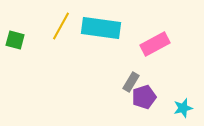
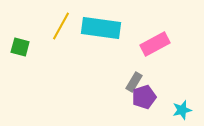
green square: moved 5 px right, 7 px down
gray rectangle: moved 3 px right
cyan star: moved 1 px left, 2 px down
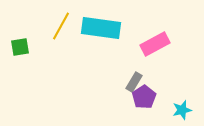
green square: rotated 24 degrees counterclockwise
purple pentagon: rotated 15 degrees counterclockwise
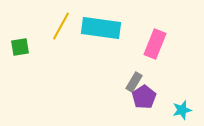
pink rectangle: rotated 40 degrees counterclockwise
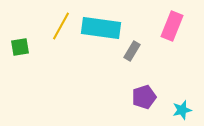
pink rectangle: moved 17 px right, 18 px up
gray rectangle: moved 2 px left, 31 px up
purple pentagon: rotated 15 degrees clockwise
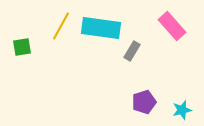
pink rectangle: rotated 64 degrees counterclockwise
green square: moved 2 px right
purple pentagon: moved 5 px down
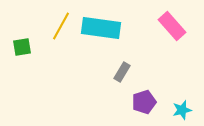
gray rectangle: moved 10 px left, 21 px down
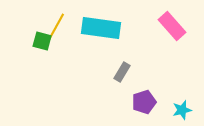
yellow line: moved 5 px left, 1 px down
green square: moved 20 px right, 6 px up; rotated 24 degrees clockwise
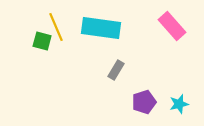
yellow line: rotated 52 degrees counterclockwise
gray rectangle: moved 6 px left, 2 px up
cyan star: moved 3 px left, 6 px up
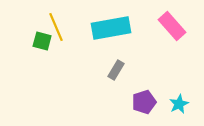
cyan rectangle: moved 10 px right; rotated 18 degrees counterclockwise
cyan star: rotated 12 degrees counterclockwise
